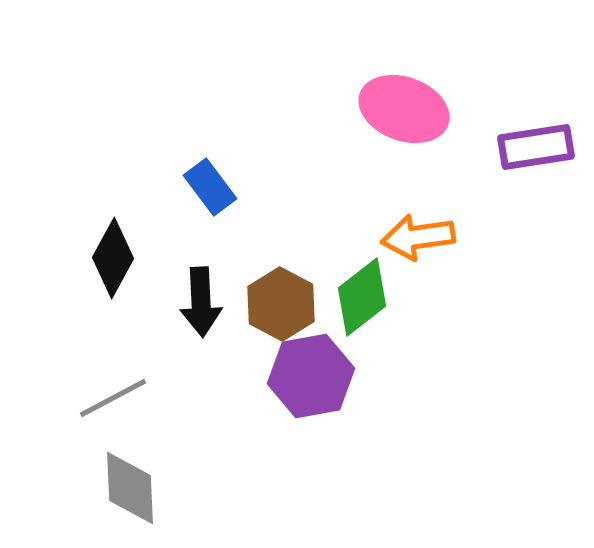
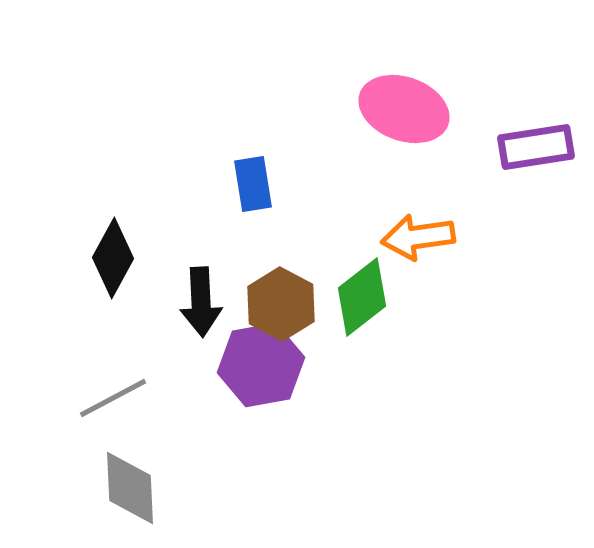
blue rectangle: moved 43 px right, 3 px up; rotated 28 degrees clockwise
purple hexagon: moved 50 px left, 11 px up
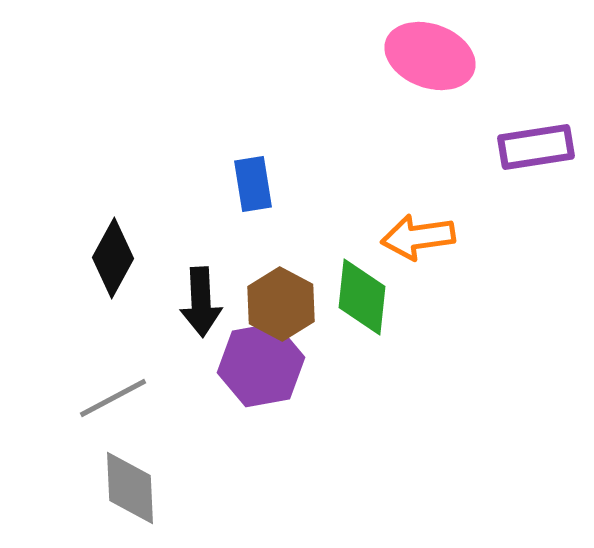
pink ellipse: moved 26 px right, 53 px up
green diamond: rotated 46 degrees counterclockwise
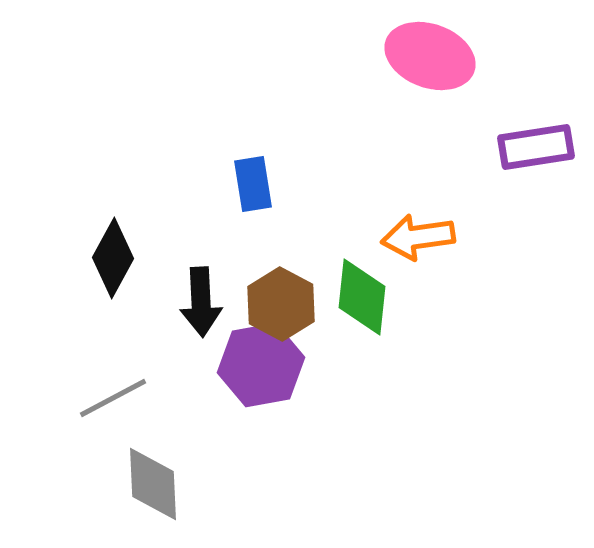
gray diamond: moved 23 px right, 4 px up
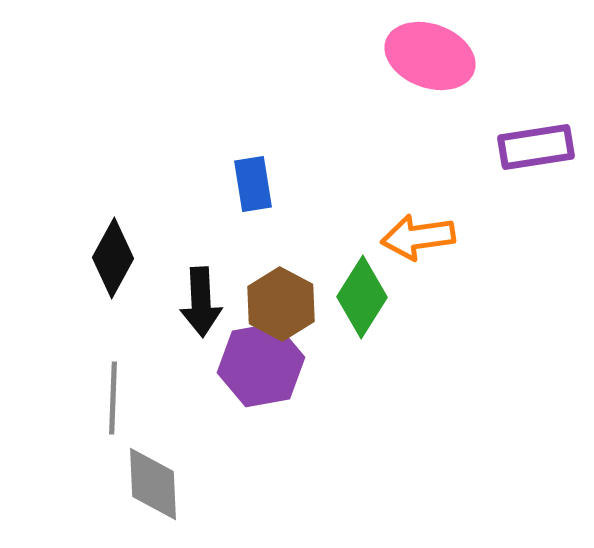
green diamond: rotated 26 degrees clockwise
gray line: rotated 60 degrees counterclockwise
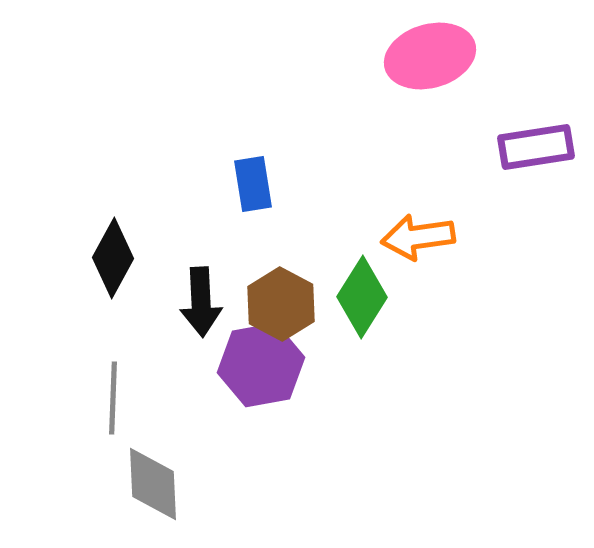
pink ellipse: rotated 36 degrees counterclockwise
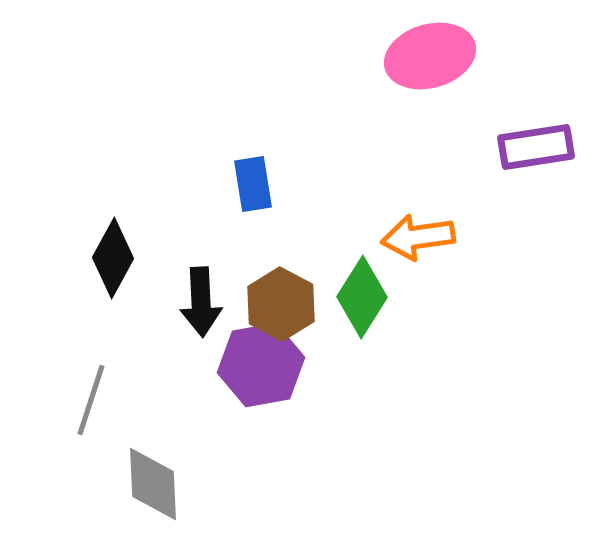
gray line: moved 22 px left, 2 px down; rotated 16 degrees clockwise
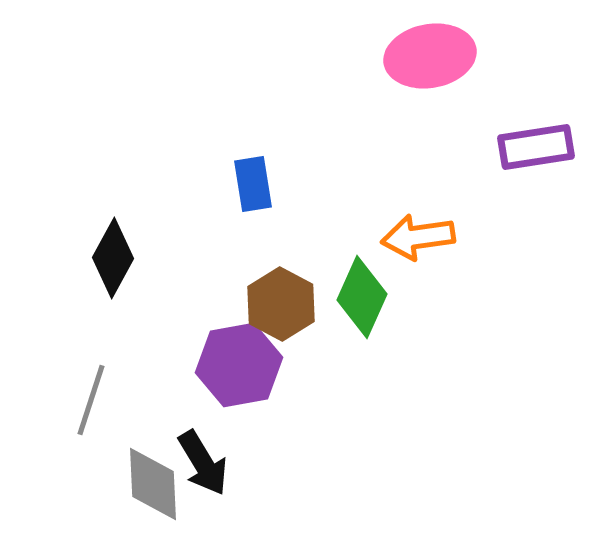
pink ellipse: rotated 6 degrees clockwise
green diamond: rotated 8 degrees counterclockwise
black arrow: moved 2 px right, 161 px down; rotated 28 degrees counterclockwise
purple hexagon: moved 22 px left
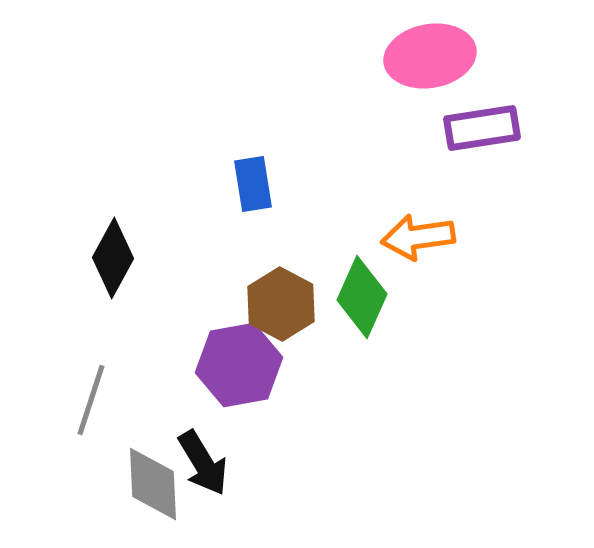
purple rectangle: moved 54 px left, 19 px up
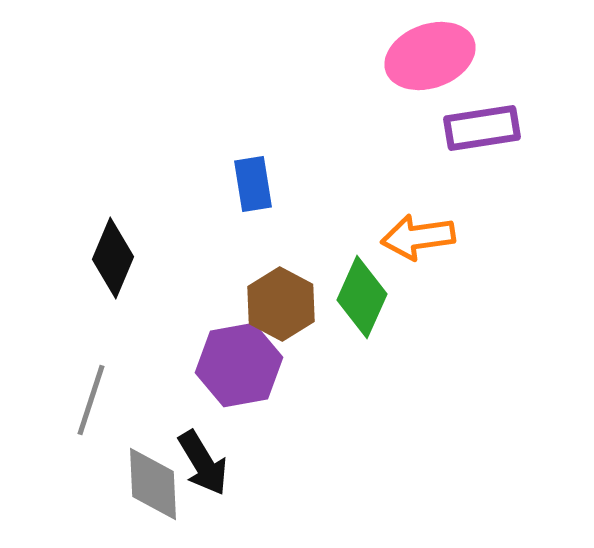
pink ellipse: rotated 10 degrees counterclockwise
black diamond: rotated 6 degrees counterclockwise
